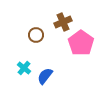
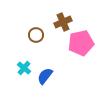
pink pentagon: rotated 25 degrees clockwise
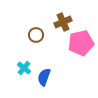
blue semicircle: moved 1 px left, 1 px down; rotated 18 degrees counterclockwise
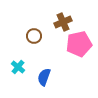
brown circle: moved 2 px left, 1 px down
pink pentagon: moved 2 px left, 1 px down
cyan cross: moved 6 px left, 1 px up
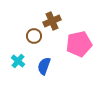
brown cross: moved 11 px left, 1 px up
cyan cross: moved 6 px up
blue semicircle: moved 11 px up
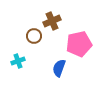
cyan cross: rotated 32 degrees clockwise
blue semicircle: moved 15 px right, 2 px down
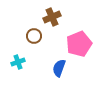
brown cross: moved 4 px up
pink pentagon: rotated 10 degrees counterclockwise
cyan cross: moved 1 px down
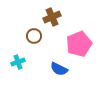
blue semicircle: moved 1 px down; rotated 84 degrees counterclockwise
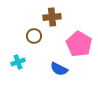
brown cross: rotated 18 degrees clockwise
pink pentagon: rotated 20 degrees counterclockwise
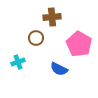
brown circle: moved 2 px right, 2 px down
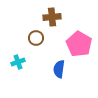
blue semicircle: rotated 72 degrees clockwise
